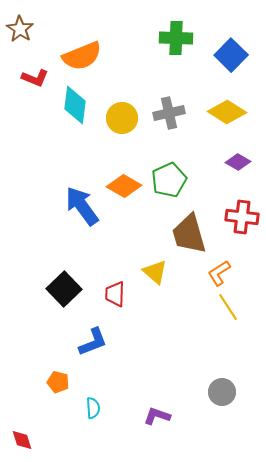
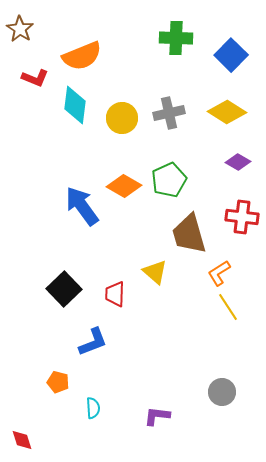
purple L-shape: rotated 12 degrees counterclockwise
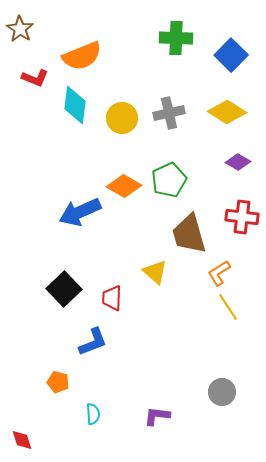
blue arrow: moved 2 px left, 6 px down; rotated 78 degrees counterclockwise
red trapezoid: moved 3 px left, 4 px down
cyan semicircle: moved 6 px down
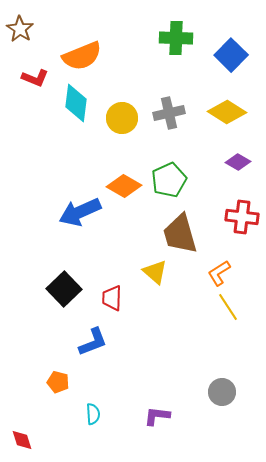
cyan diamond: moved 1 px right, 2 px up
brown trapezoid: moved 9 px left
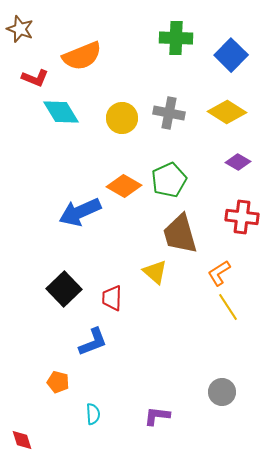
brown star: rotated 12 degrees counterclockwise
cyan diamond: moved 15 px left, 9 px down; rotated 39 degrees counterclockwise
gray cross: rotated 24 degrees clockwise
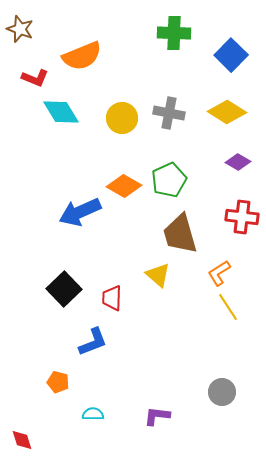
green cross: moved 2 px left, 5 px up
yellow triangle: moved 3 px right, 3 px down
cyan semicircle: rotated 85 degrees counterclockwise
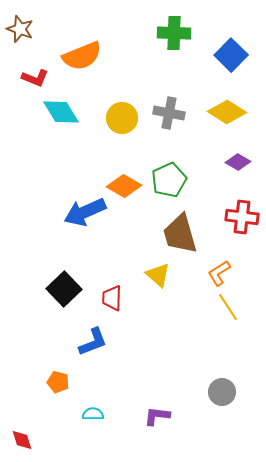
blue arrow: moved 5 px right
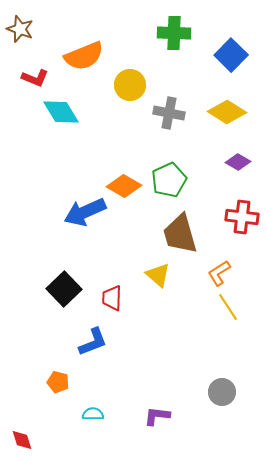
orange semicircle: moved 2 px right
yellow circle: moved 8 px right, 33 px up
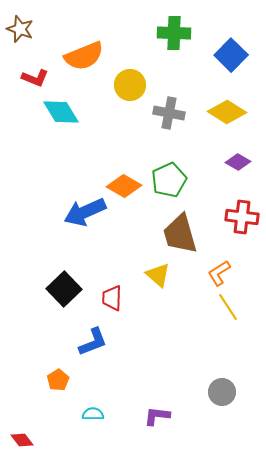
orange pentagon: moved 2 px up; rotated 25 degrees clockwise
red diamond: rotated 20 degrees counterclockwise
